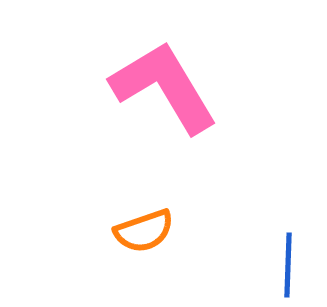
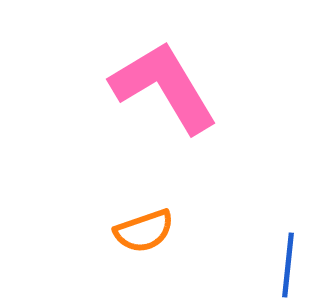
blue line: rotated 4 degrees clockwise
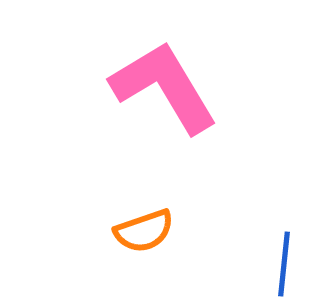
blue line: moved 4 px left, 1 px up
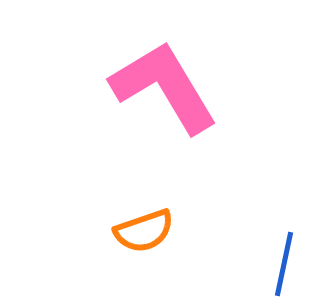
blue line: rotated 6 degrees clockwise
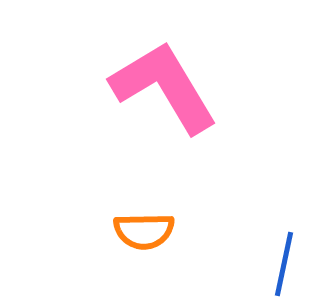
orange semicircle: rotated 18 degrees clockwise
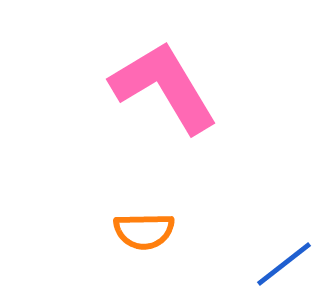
blue line: rotated 40 degrees clockwise
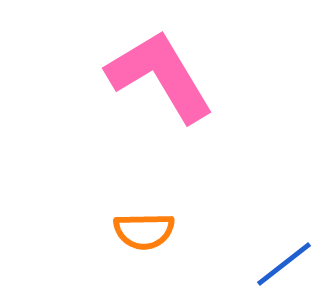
pink L-shape: moved 4 px left, 11 px up
